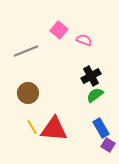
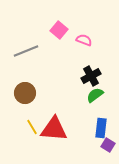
brown circle: moved 3 px left
blue rectangle: rotated 36 degrees clockwise
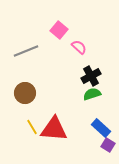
pink semicircle: moved 5 px left, 7 px down; rotated 21 degrees clockwise
green semicircle: moved 3 px left, 1 px up; rotated 18 degrees clockwise
blue rectangle: rotated 54 degrees counterclockwise
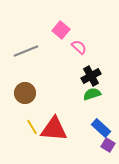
pink square: moved 2 px right
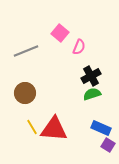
pink square: moved 1 px left, 3 px down
pink semicircle: rotated 70 degrees clockwise
blue rectangle: rotated 18 degrees counterclockwise
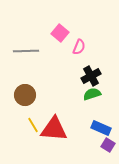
gray line: rotated 20 degrees clockwise
brown circle: moved 2 px down
yellow line: moved 1 px right, 2 px up
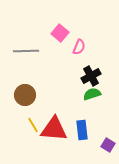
blue rectangle: moved 19 px left, 2 px down; rotated 60 degrees clockwise
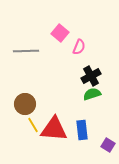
brown circle: moved 9 px down
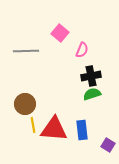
pink semicircle: moved 3 px right, 3 px down
black cross: rotated 18 degrees clockwise
yellow line: rotated 21 degrees clockwise
